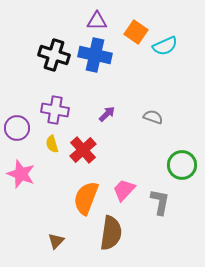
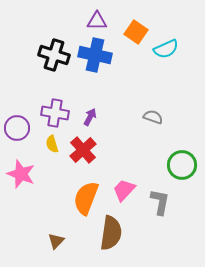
cyan semicircle: moved 1 px right, 3 px down
purple cross: moved 3 px down
purple arrow: moved 17 px left, 3 px down; rotated 18 degrees counterclockwise
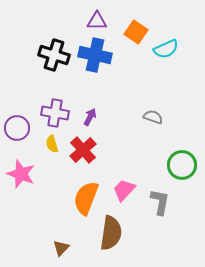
brown triangle: moved 5 px right, 7 px down
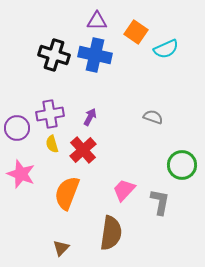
purple cross: moved 5 px left, 1 px down; rotated 20 degrees counterclockwise
orange semicircle: moved 19 px left, 5 px up
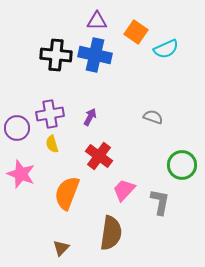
black cross: moved 2 px right; rotated 12 degrees counterclockwise
red cross: moved 16 px right, 6 px down; rotated 12 degrees counterclockwise
